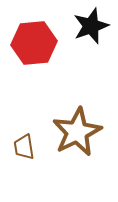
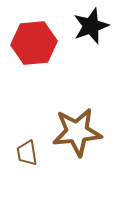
brown star: rotated 21 degrees clockwise
brown trapezoid: moved 3 px right, 6 px down
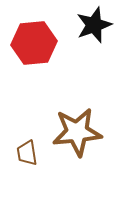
black star: moved 3 px right, 1 px up
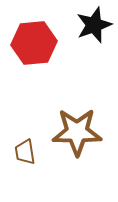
brown star: rotated 6 degrees clockwise
brown trapezoid: moved 2 px left, 1 px up
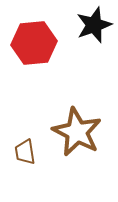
brown star: rotated 27 degrees clockwise
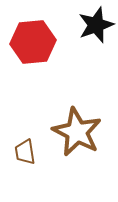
black star: moved 2 px right
red hexagon: moved 1 px left, 1 px up
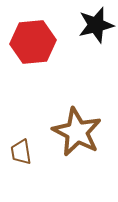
black star: rotated 6 degrees clockwise
brown trapezoid: moved 4 px left
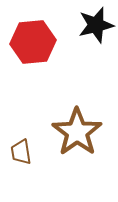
brown star: rotated 9 degrees clockwise
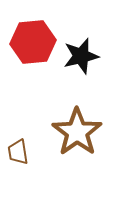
black star: moved 15 px left, 31 px down
brown trapezoid: moved 3 px left
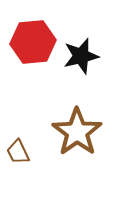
brown trapezoid: rotated 16 degrees counterclockwise
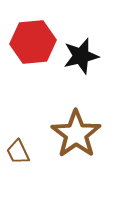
brown star: moved 1 px left, 2 px down
